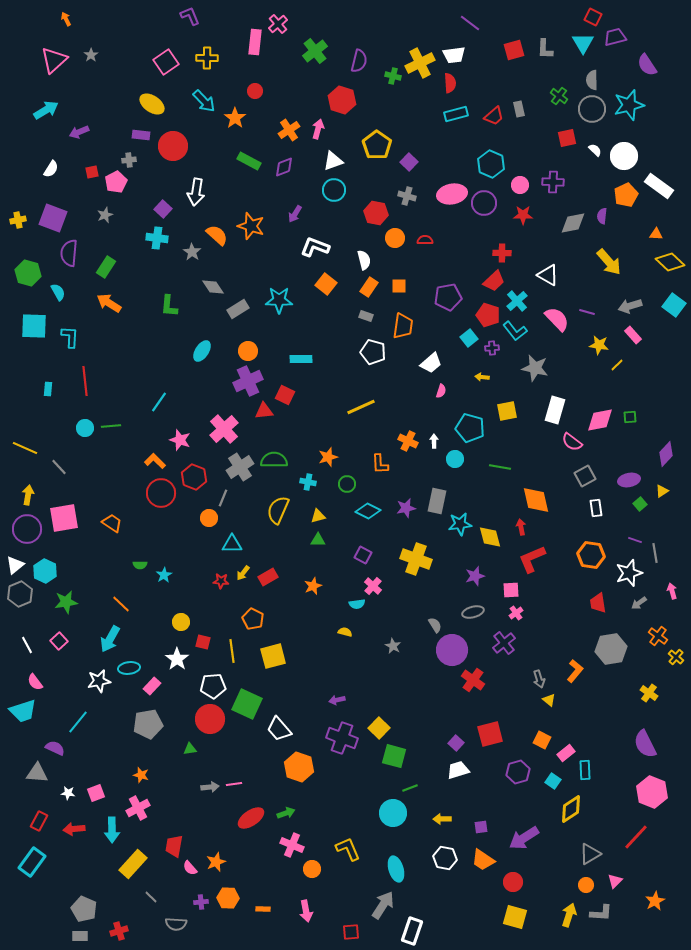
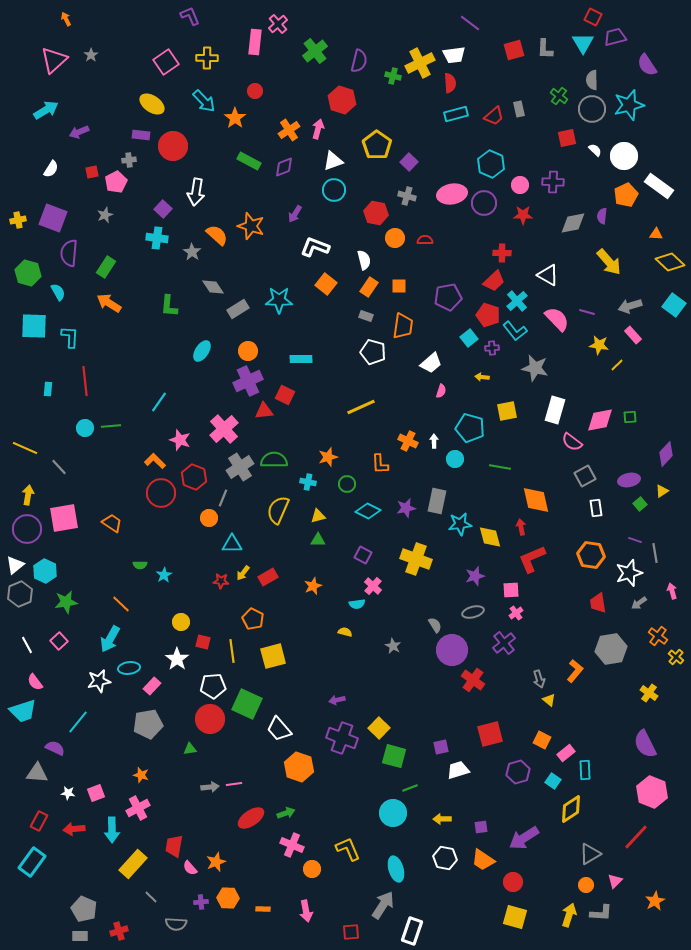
purple square at (456, 743): moved 15 px left, 4 px down; rotated 35 degrees clockwise
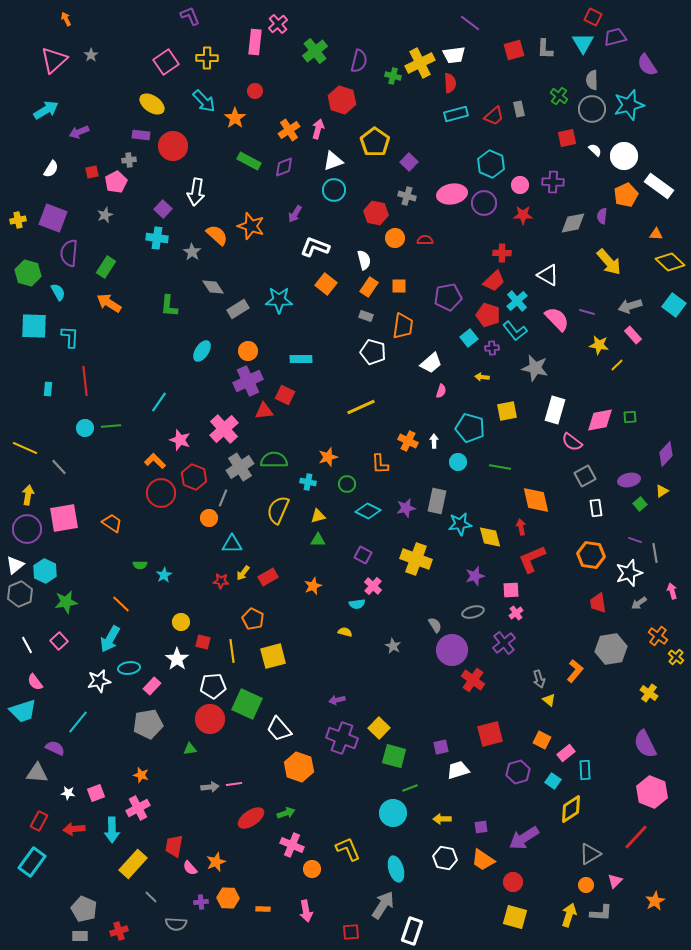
yellow pentagon at (377, 145): moved 2 px left, 3 px up
cyan circle at (455, 459): moved 3 px right, 3 px down
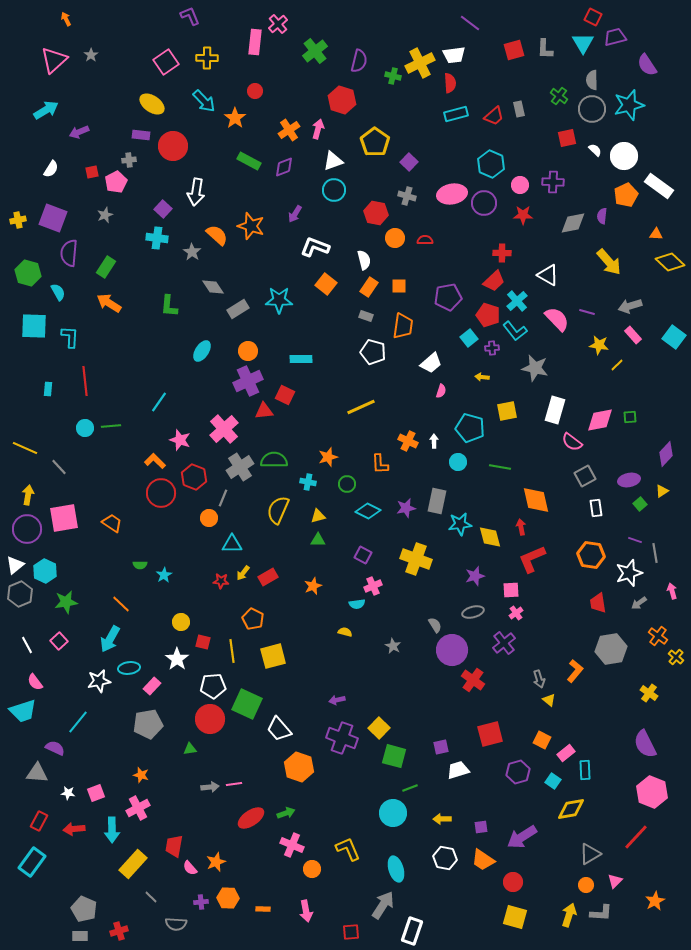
cyan square at (674, 305): moved 32 px down
pink cross at (373, 586): rotated 24 degrees clockwise
yellow diamond at (571, 809): rotated 24 degrees clockwise
purple arrow at (524, 838): moved 2 px left, 1 px up
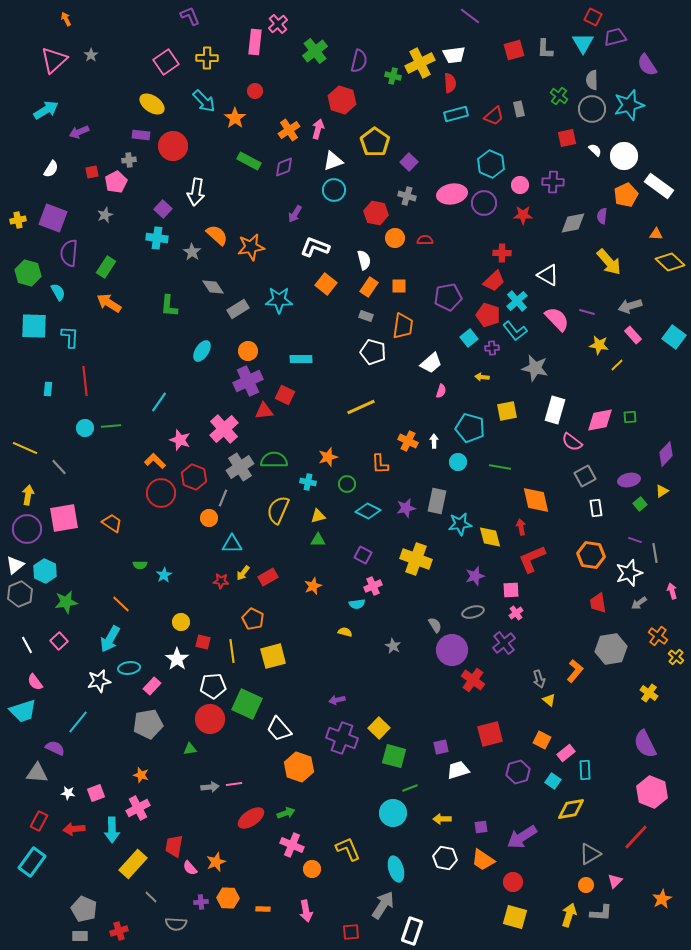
purple line at (470, 23): moved 7 px up
orange star at (251, 226): moved 21 px down; rotated 28 degrees counterclockwise
orange star at (655, 901): moved 7 px right, 2 px up
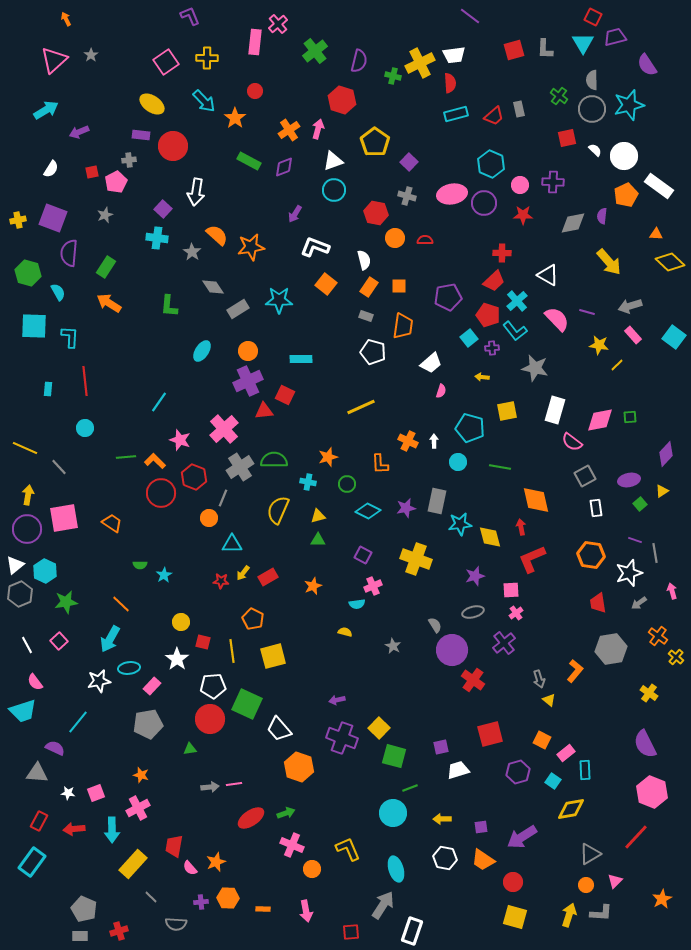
green line at (111, 426): moved 15 px right, 31 px down
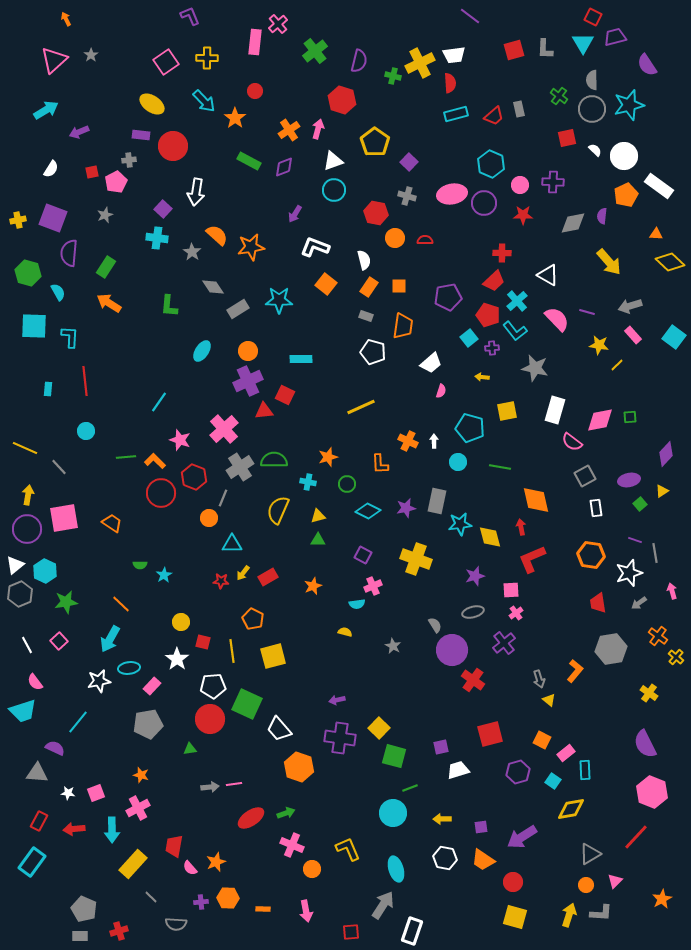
cyan circle at (85, 428): moved 1 px right, 3 px down
purple cross at (342, 738): moved 2 px left; rotated 12 degrees counterclockwise
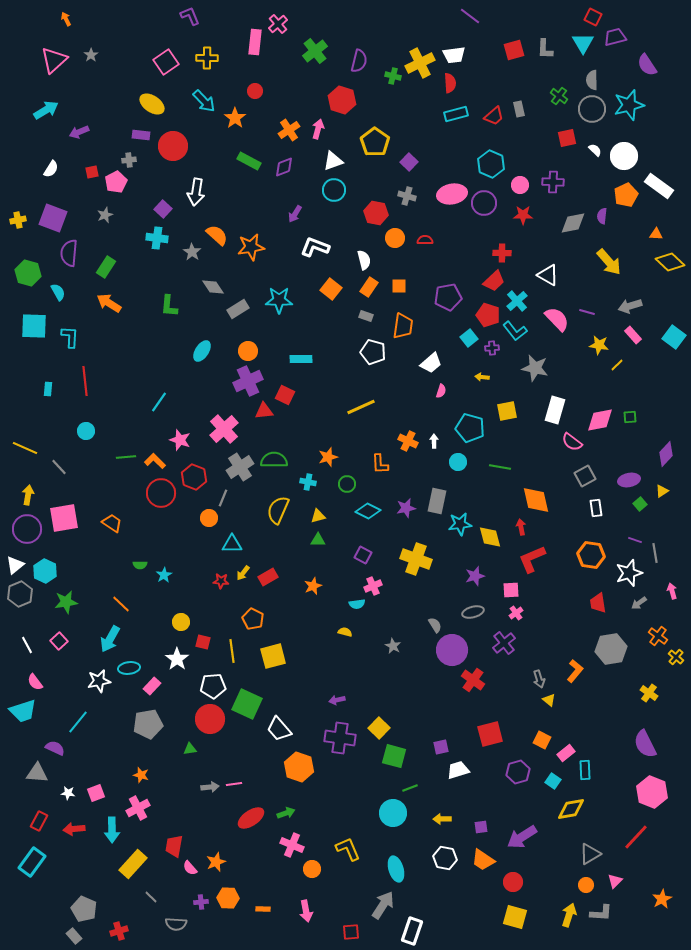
orange square at (326, 284): moved 5 px right, 5 px down
gray rectangle at (80, 936): moved 6 px left; rotated 49 degrees clockwise
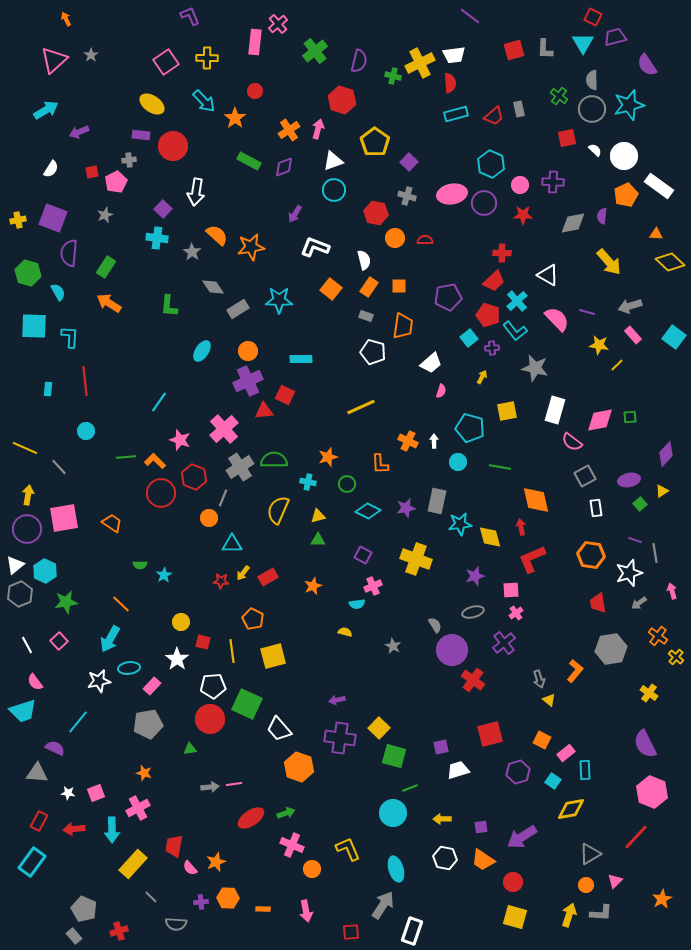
yellow arrow at (482, 377): rotated 112 degrees clockwise
orange star at (141, 775): moved 3 px right, 2 px up
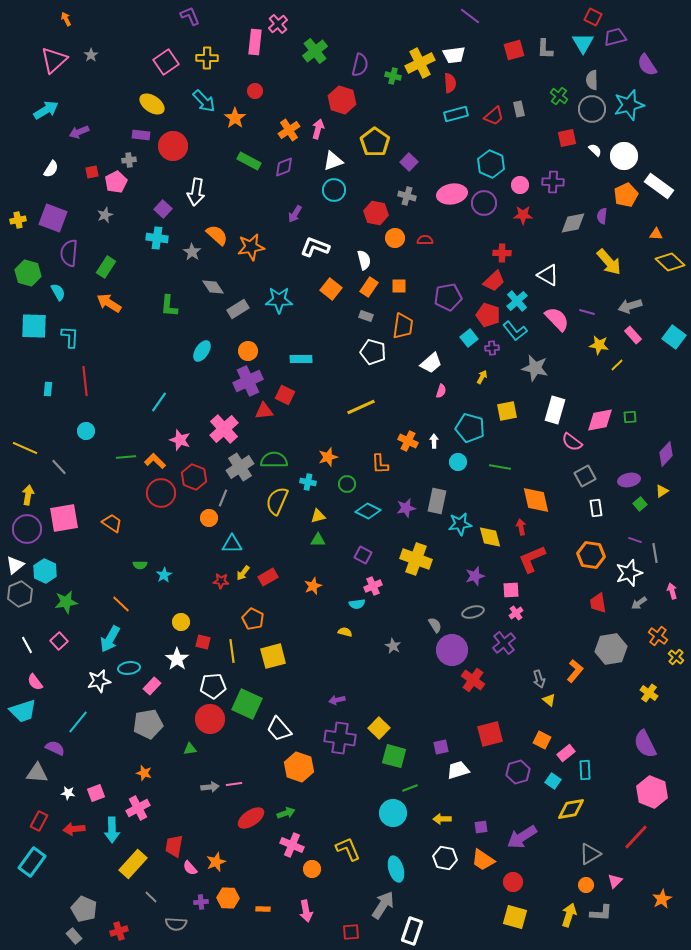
purple semicircle at (359, 61): moved 1 px right, 4 px down
yellow semicircle at (278, 510): moved 1 px left, 9 px up
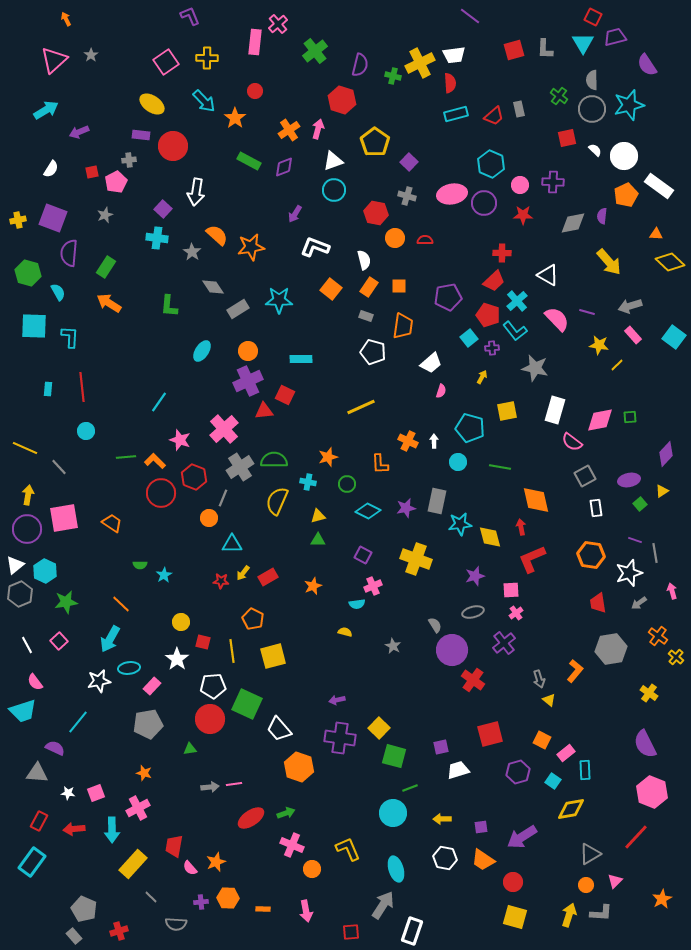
red line at (85, 381): moved 3 px left, 6 px down
